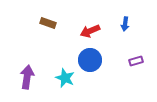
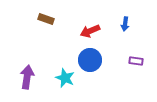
brown rectangle: moved 2 px left, 4 px up
purple rectangle: rotated 24 degrees clockwise
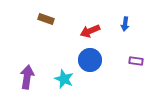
cyan star: moved 1 px left, 1 px down
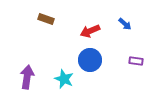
blue arrow: rotated 56 degrees counterclockwise
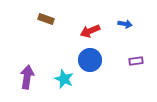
blue arrow: rotated 32 degrees counterclockwise
purple rectangle: rotated 16 degrees counterclockwise
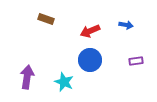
blue arrow: moved 1 px right, 1 px down
cyan star: moved 3 px down
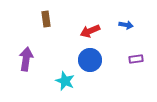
brown rectangle: rotated 63 degrees clockwise
purple rectangle: moved 2 px up
purple arrow: moved 1 px left, 18 px up
cyan star: moved 1 px right, 1 px up
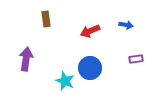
blue circle: moved 8 px down
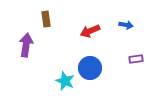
purple arrow: moved 14 px up
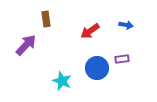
red arrow: rotated 12 degrees counterclockwise
purple arrow: rotated 35 degrees clockwise
purple rectangle: moved 14 px left
blue circle: moved 7 px right
cyan star: moved 3 px left
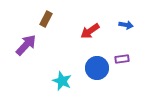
brown rectangle: rotated 35 degrees clockwise
